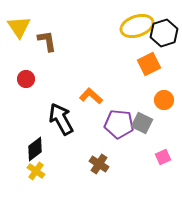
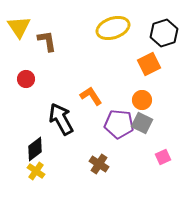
yellow ellipse: moved 24 px left, 2 px down
orange L-shape: rotated 15 degrees clockwise
orange circle: moved 22 px left
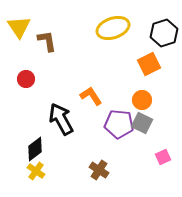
brown cross: moved 6 px down
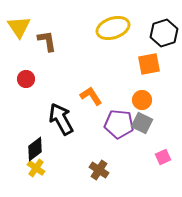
orange square: rotated 15 degrees clockwise
yellow cross: moved 3 px up
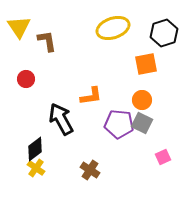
orange square: moved 3 px left
orange L-shape: rotated 115 degrees clockwise
brown cross: moved 9 px left
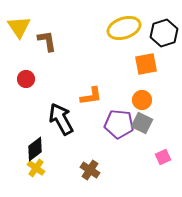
yellow ellipse: moved 11 px right
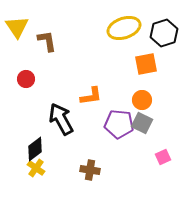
yellow triangle: moved 2 px left
brown cross: rotated 24 degrees counterclockwise
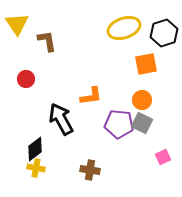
yellow triangle: moved 3 px up
yellow cross: rotated 24 degrees counterclockwise
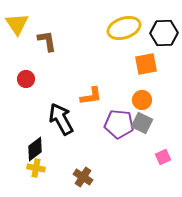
black hexagon: rotated 16 degrees clockwise
brown cross: moved 7 px left, 7 px down; rotated 24 degrees clockwise
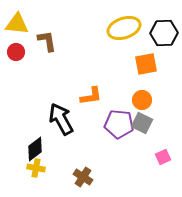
yellow triangle: rotated 50 degrees counterclockwise
red circle: moved 10 px left, 27 px up
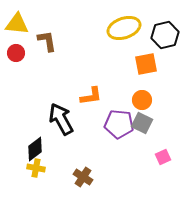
black hexagon: moved 1 px right, 2 px down; rotated 12 degrees counterclockwise
red circle: moved 1 px down
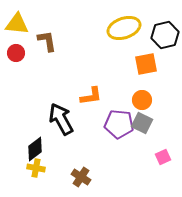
brown cross: moved 2 px left
